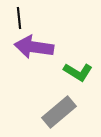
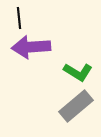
purple arrow: moved 3 px left; rotated 12 degrees counterclockwise
gray rectangle: moved 17 px right, 6 px up
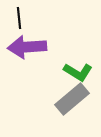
purple arrow: moved 4 px left
gray rectangle: moved 4 px left, 7 px up
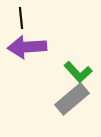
black line: moved 2 px right
green L-shape: rotated 16 degrees clockwise
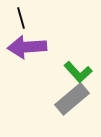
black line: rotated 10 degrees counterclockwise
